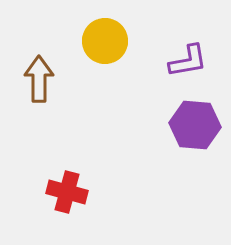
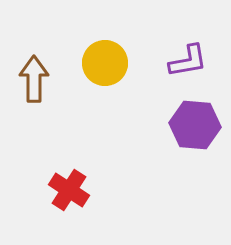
yellow circle: moved 22 px down
brown arrow: moved 5 px left
red cross: moved 2 px right, 2 px up; rotated 18 degrees clockwise
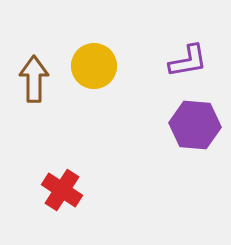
yellow circle: moved 11 px left, 3 px down
red cross: moved 7 px left
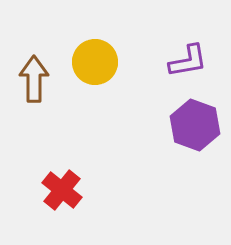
yellow circle: moved 1 px right, 4 px up
purple hexagon: rotated 15 degrees clockwise
red cross: rotated 6 degrees clockwise
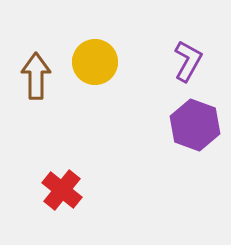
purple L-shape: rotated 51 degrees counterclockwise
brown arrow: moved 2 px right, 3 px up
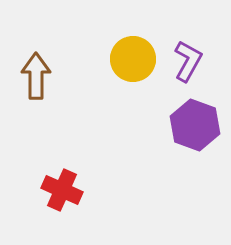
yellow circle: moved 38 px right, 3 px up
red cross: rotated 15 degrees counterclockwise
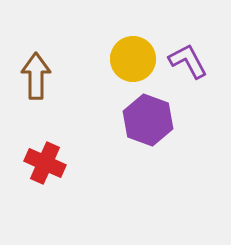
purple L-shape: rotated 57 degrees counterclockwise
purple hexagon: moved 47 px left, 5 px up
red cross: moved 17 px left, 27 px up
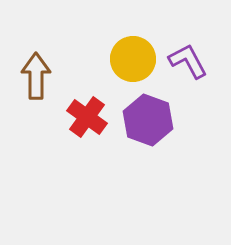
red cross: moved 42 px right, 46 px up; rotated 12 degrees clockwise
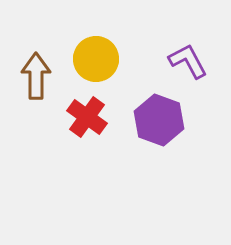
yellow circle: moved 37 px left
purple hexagon: moved 11 px right
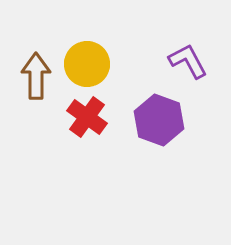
yellow circle: moved 9 px left, 5 px down
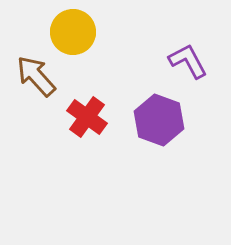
yellow circle: moved 14 px left, 32 px up
brown arrow: rotated 42 degrees counterclockwise
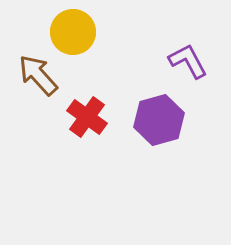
brown arrow: moved 2 px right, 1 px up
purple hexagon: rotated 24 degrees clockwise
